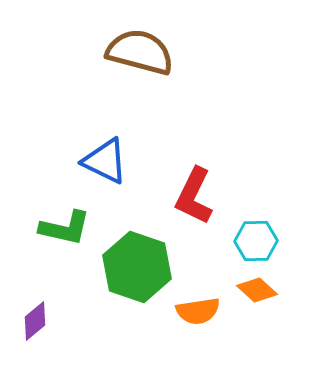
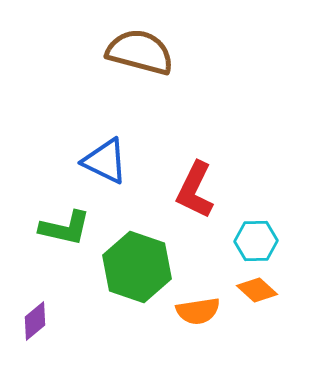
red L-shape: moved 1 px right, 6 px up
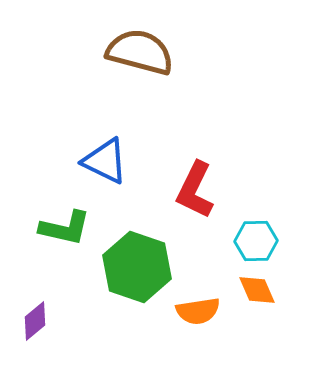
orange diamond: rotated 24 degrees clockwise
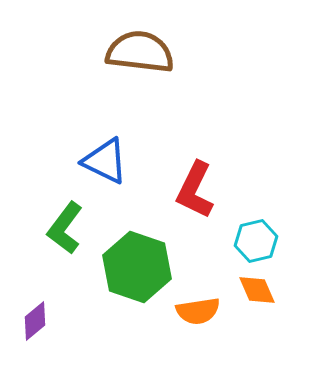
brown semicircle: rotated 8 degrees counterclockwise
green L-shape: rotated 114 degrees clockwise
cyan hexagon: rotated 12 degrees counterclockwise
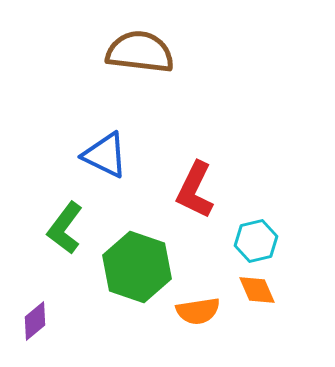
blue triangle: moved 6 px up
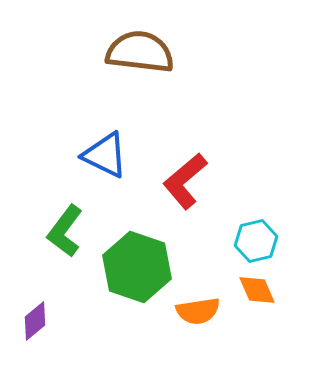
red L-shape: moved 10 px left, 9 px up; rotated 24 degrees clockwise
green L-shape: moved 3 px down
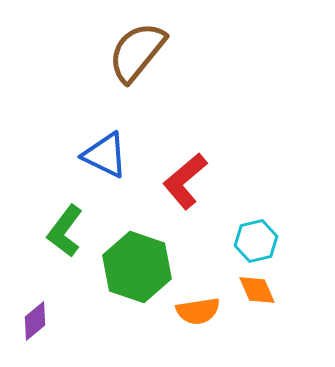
brown semicircle: moved 3 px left; rotated 58 degrees counterclockwise
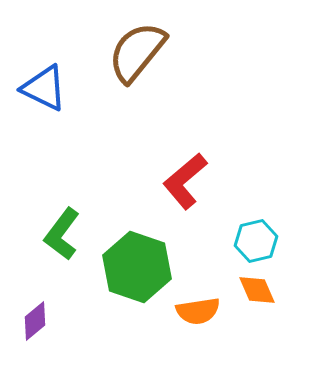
blue triangle: moved 61 px left, 67 px up
green L-shape: moved 3 px left, 3 px down
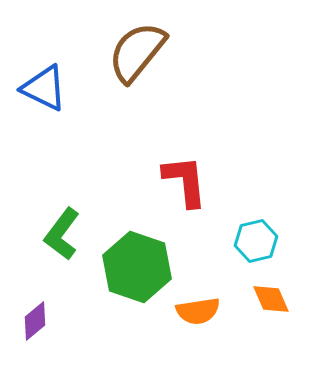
red L-shape: rotated 124 degrees clockwise
orange diamond: moved 14 px right, 9 px down
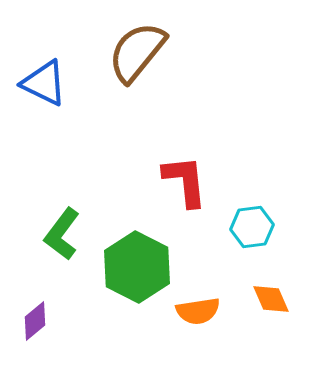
blue triangle: moved 5 px up
cyan hexagon: moved 4 px left, 14 px up; rotated 6 degrees clockwise
green hexagon: rotated 8 degrees clockwise
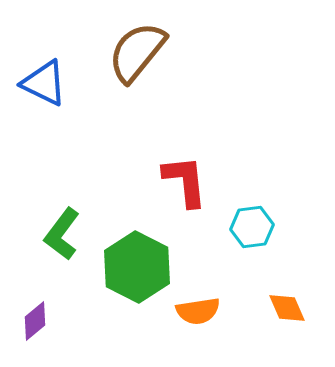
orange diamond: moved 16 px right, 9 px down
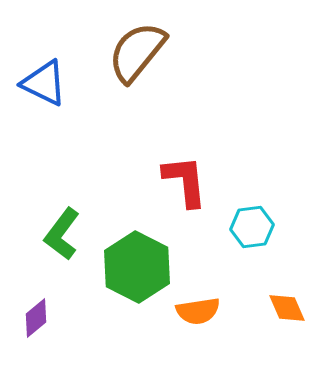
purple diamond: moved 1 px right, 3 px up
